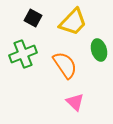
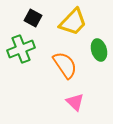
green cross: moved 2 px left, 5 px up
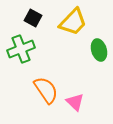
orange semicircle: moved 19 px left, 25 px down
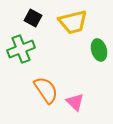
yellow trapezoid: rotated 32 degrees clockwise
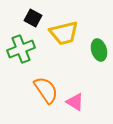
yellow trapezoid: moved 9 px left, 11 px down
pink triangle: rotated 12 degrees counterclockwise
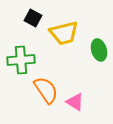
green cross: moved 11 px down; rotated 16 degrees clockwise
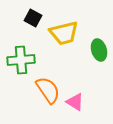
orange semicircle: moved 2 px right
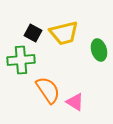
black square: moved 15 px down
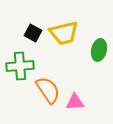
green ellipse: rotated 30 degrees clockwise
green cross: moved 1 px left, 6 px down
pink triangle: rotated 36 degrees counterclockwise
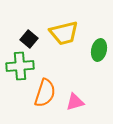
black square: moved 4 px left, 6 px down; rotated 12 degrees clockwise
orange semicircle: moved 3 px left, 3 px down; rotated 52 degrees clockwise
pink triangle: rotated 12 degrees counterclockwise
